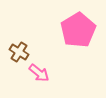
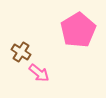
brown cross: moved 2 px right
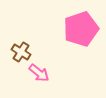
pink pentagon: moved 3 px right, 1 px up; rotated 12 degrees clockwise
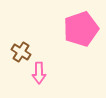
pink arrow: rotated 50 degrees clockwise
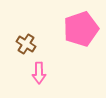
brown cross: moved 5 px right, 8 px up
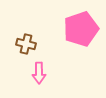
brown cross: rotated 18 degrees counterclockwise
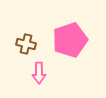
pink pentagon: moved 11 px left, 11 px down
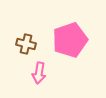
pink arrow: rotated 10 degrees clockwise
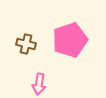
pink arrow: moved 11 px down
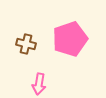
pink pentagon: moved 1 px up
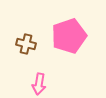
pink pentagon: moved 1 px left, 3 px up
